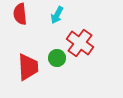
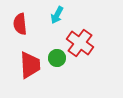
red semicircle: moved 10 px down
red trapezoid: moved 2 px right, 2 px up
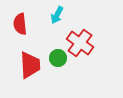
green circle: moved 1 px right
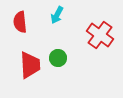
red semicircle: moved 2 px up
red cross: moved 20 px right, 8 px up
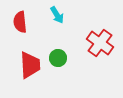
cyan arrow: rotated 60 degrees counterclockwise
red cross: moved 8 px down
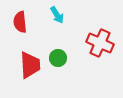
red cross: rotated 12 degrees counterclockwise
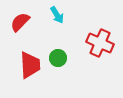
red semicircle: rotated 50 degrees clockwise
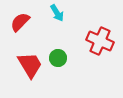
cyan arrow: moved 2 px up
red cross: moved 2 px up
red trapezoid: rotated 28 degrees counterclockwise
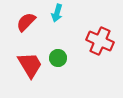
cyan arrow: rotated 48 degrees clockwise
red semicircle: moved 6 px right
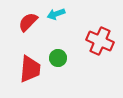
cyan arrow: moved 1 px left, 1 px down; rotated 54 degrees clockwise
red semicircle: moved 2 px right
red trapezoid: moved 4 px down; rotated 36 degrees clockwise
